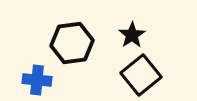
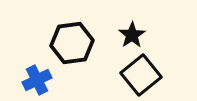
blue cross: rotated 32 degrees counterclockwise
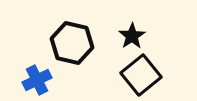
black star: moved 1 px down
black hexagon: rotated 21 degrees clockwise
